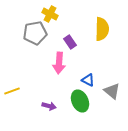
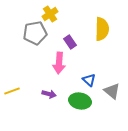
yellow cross: rotated 28 degrees clockwise
blue triangle: moved 1 px right; rotated 16 degrees clockwise
green ellipse: rotated 55 degrees counterclockwise
purple arrow: moved 12 px up
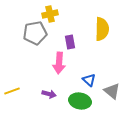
yellow cross: rotated 21 degrees clockwise
purple rectangle: rotated 24 degrees clockwise
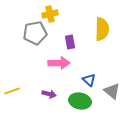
pink arrow: rotated 95 degrees counterclockwise
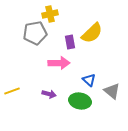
yellow semicircle: moved 10 px left, 4 px down; rotated 45 degrees clockwise
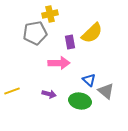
gray triangle: moved 6 px left
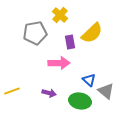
yellow cross: moved 10 px right, 1 px down; rotated 35 degrees counterclockwise
purple arrow: moved 1 px up
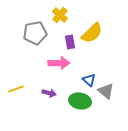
yellow line: moved 4 px right, 2 px up
